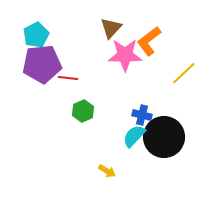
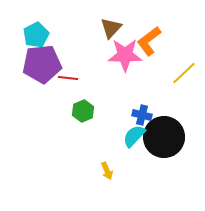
yellow arrow: rotated 36 degrees clockwise
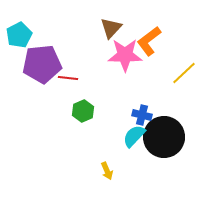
cyan pentagon: moved 17 px left
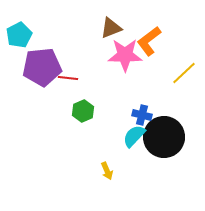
brown triangle: rotated 25 degrees clockwise
purple pentagon: moved 3 px down
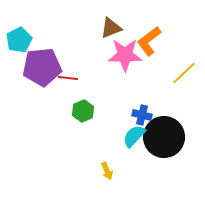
cyan pentagon: moved 5 px down
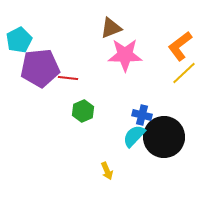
orange L-shape: moved 31 px right, 5 px down
purple pentagon: moved 2 px left, 1 px down
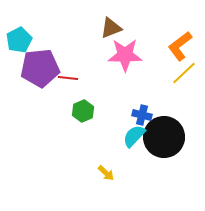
yellow arrow: moved 1 px left, 2 px down; rotated 24 degrees counterclockwise
